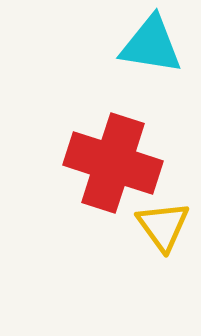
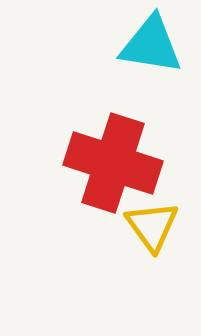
yellow triangle: moved 11 px left
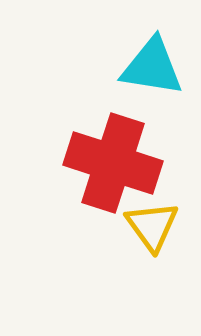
cyan triangle: moved 1 px right, 22 px down
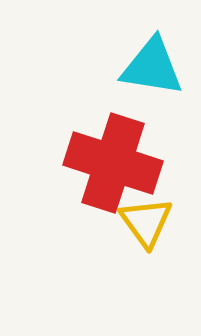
yellow triangle: moved 6 px left, 4 px up
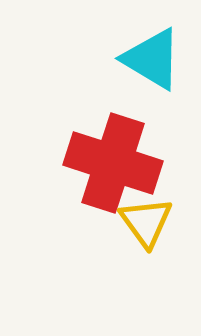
cyan triangle: moved 8 px up; rotated 22 degrees clockwise
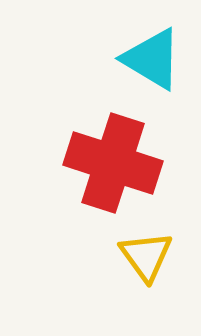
yellow triangle: moved 34 px down
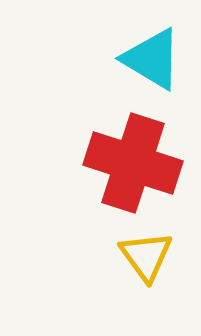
red cross: moved 20 px right
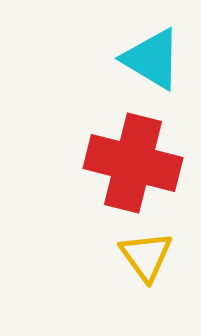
red cross: rotated 4 degrees counterclockwise
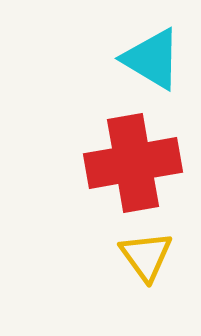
red cross: rotated 24 degrees counterclockwise
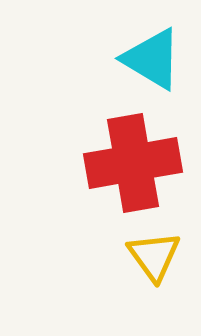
yellow triangle: moved 8 px right
